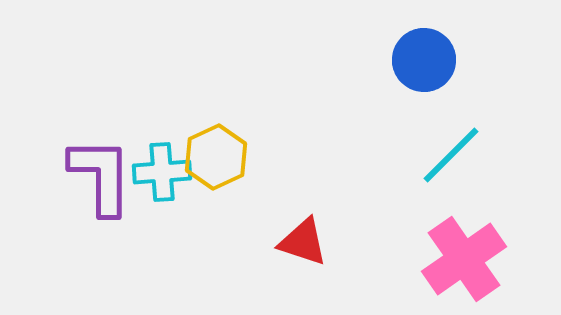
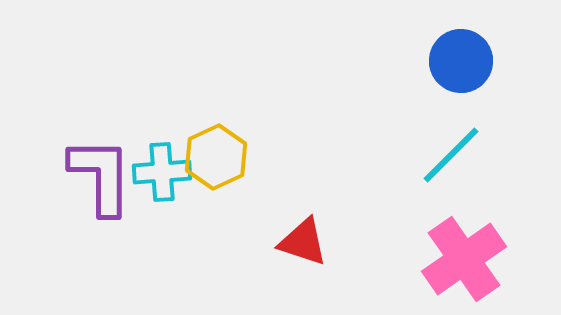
blue circle: moved 37 px right, 1 px down
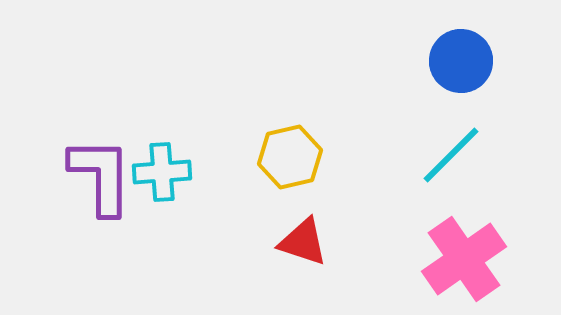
yellow hexagon: moved 74 px right; rotated 12 degrees clockwise
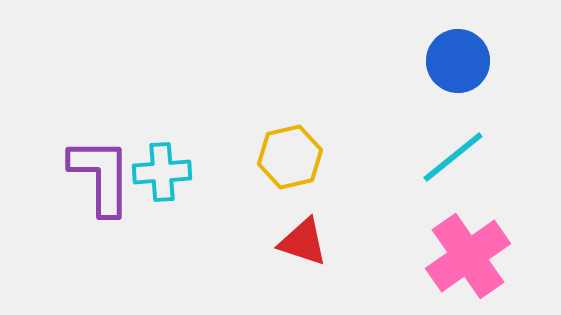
blue circle: moved 3 px left
cyan line: moved 2 px right, 2 px down; rotated 6 degrees clockwise
pink cross: moved 4 px right, 3 px up
